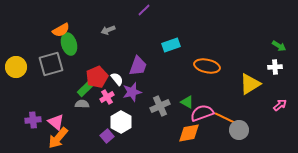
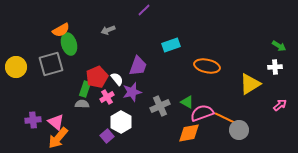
green rectangle: rotated 28 degrees counterclockwise
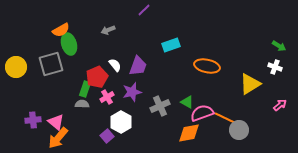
white cross: rotated 24 degrees clockwise
white semicircle: moved 2 px left, 14 px up
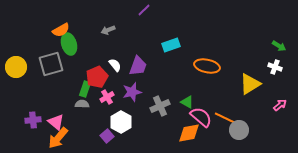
pink semicircle: moved 1 px left, 4 px down; rotated 60 degrees clockwise
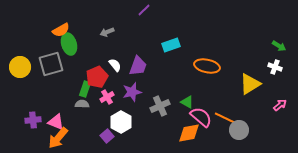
gray arrow: moved 1 px left, 2 px down
yellow circle: moved 4 px right
pink triangle: rotated 18 degrees counterclockwise
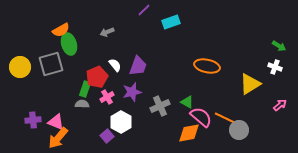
cyan rectangle: moved 23 px up
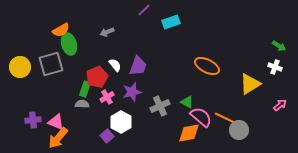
orange ellipse: rotated 15 degrees clockwise
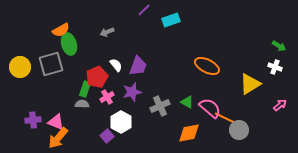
cyan rectangle: moved 2 px up
white semicircle: moved 1 px right
pink semicircle: moved 9 px right, 9 px up
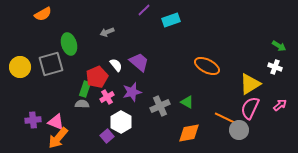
orange semicircle: moved 18 px left, 16 px up
purple trapezoid: moved 1 px right, 4 px up; rotated 70 degrees counterclockwise
pink semicircle: moved 40 px right; rotated 105 degrees counterclockwise
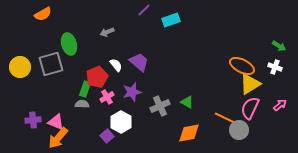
orange ellipse: moved 35 px right
